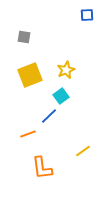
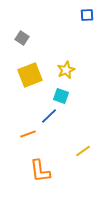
gray square: moved 2 px left, 1 px down; rotated 24 degrees clockwise
cyan square: rotated 35 degrees counterclockwise
orange L-shape: moved 2 px left, 3 px down
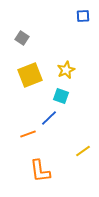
blue square: moved 4 px left, 1 px down
blue line: moved 2 px down
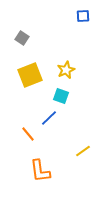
orange line: rotated 70 degrees clockwise
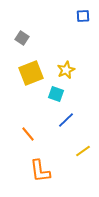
yellow square: moved 1 px right, 2 px up
cyan square: moved 5 px left, 2 px up
blue line: moved 17 px right, 2 px down
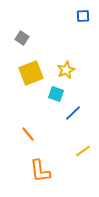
blue line: moved 7 px right, 7 px up
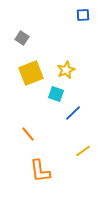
blue square: moved 1 px up
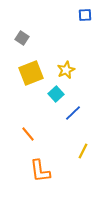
blue square: moved 2 px right
cyan square: rotated 28 degrees clockwise
yellow line: rotated 28 degrees counterclockwise
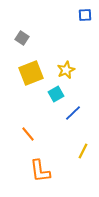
cyan square: rotated 14 degrees clockwise
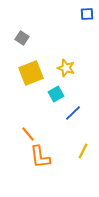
blue square: moved 2 px right, 1 px up
yellow star: moved 2 px up; rotated 30 degrees counterclockwise
orange L-shape: moved 14 px up
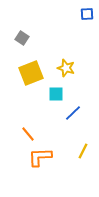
cyan square: rotated 28 degrees clockwise
orange L-shape: rotated 95 degrees clockwise
